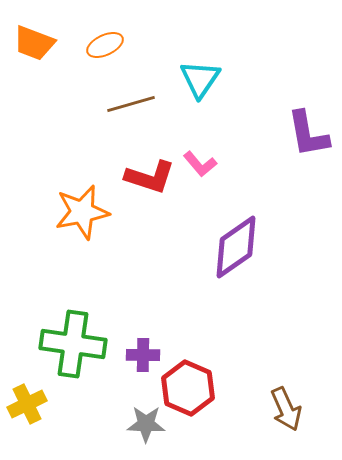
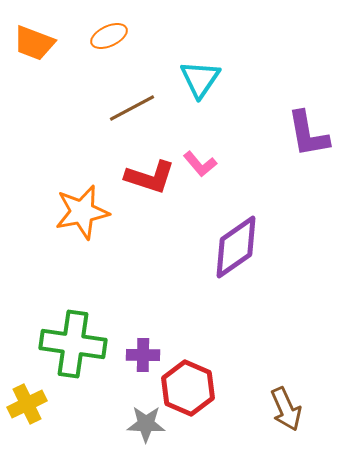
orange ellipse: moved 4 px right, 9 px up
brown line: moved 1 px right, 4 px down; rotated 12 degrees counterclockwise
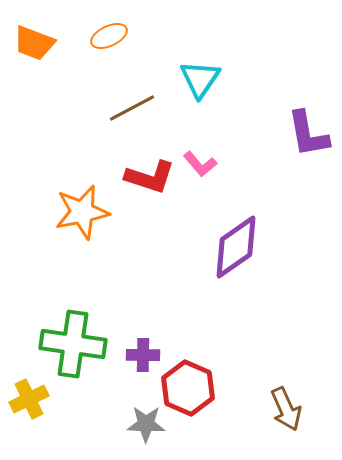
yellow cross: moved 2 px right, 5 px up
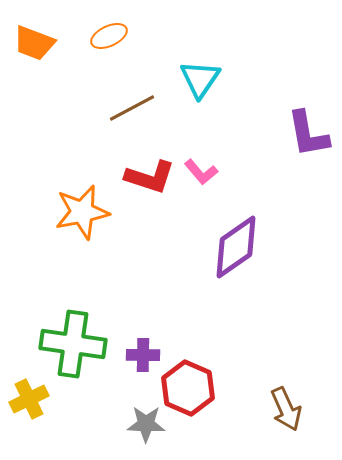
pink L-shape: moved 1 px right, 8 px down
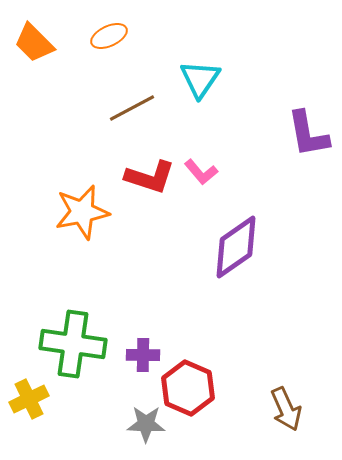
orange trapezoid: rotated 24 degrees clockwise
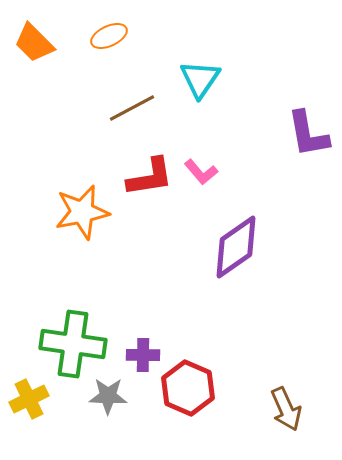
red L-shape: rotated 27 degrees counterclockwise
gray star: moved 38 px left, 28 px up
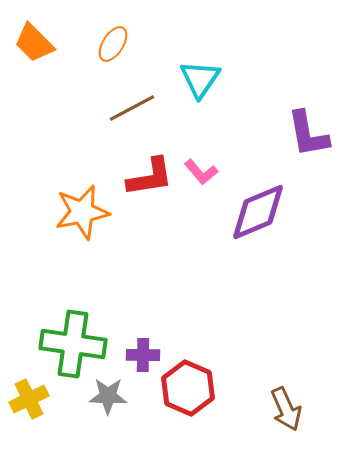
orange ellipse: moved 4 px right, 8 px down; rotated 33 degrees counterclockwise
purple diamond: moved 22 px right, 35 px up; rotated 12 degrees clockwise
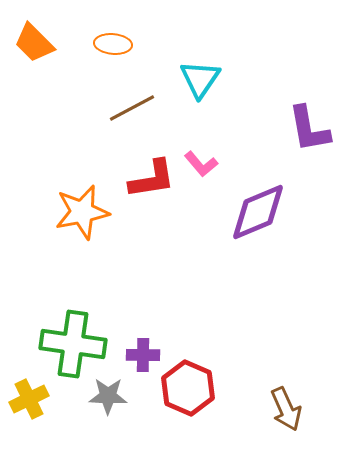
orange ellipse: rotated 63 degrees clockwise
purple L-shape: moved 1 px right, 5 px up
pink L-shape: moved 8 px up
red L-shape: moved 2 px right, 2 px down
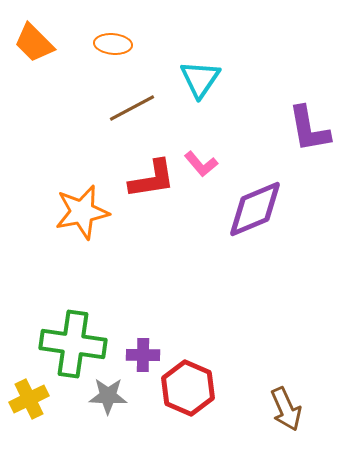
purple diamond: moved 3 px left, 3 px up
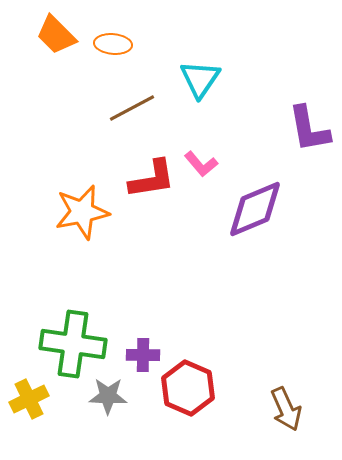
orange trapezoid: moved 22 px right, 8 px up
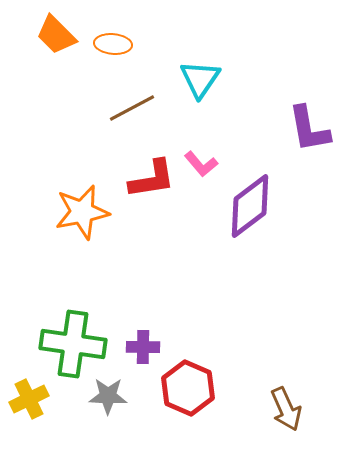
purple diamond: moved 5 px left, 3 px up; rotated 14 degrees counterclockwise
purple cross: moved 8 px up
